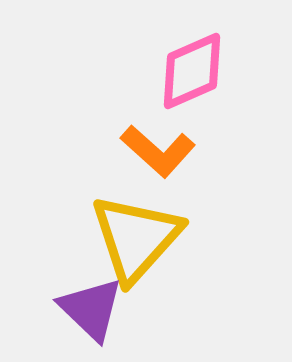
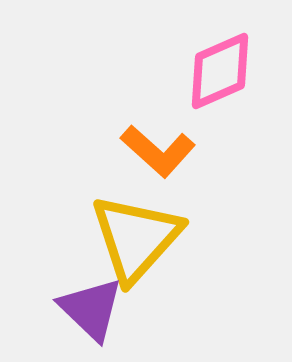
pink diamond: moved 28 px right
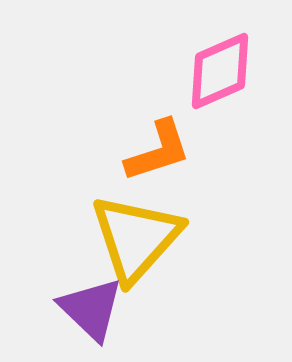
orange L-shape: rotated 60 degrees counterclockwise
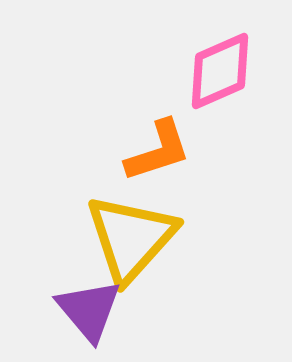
yellow triangle: moved 5 px left
purple triangle: moved 2 px left, 1 px down; rotated 6 degrees clockwise
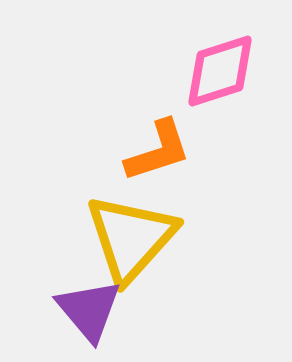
pink diamond: rotated 6 degrees clockwise
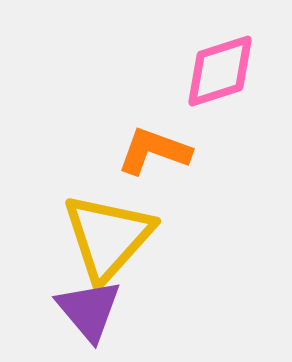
orange L-shape: moved 4 px left; rotated 142 degrees counterclockwise
yellow triangle: moved 23 px left, 1 px up
